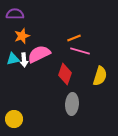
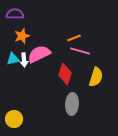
yellow semicircle: moved 4 px left, 1 px down
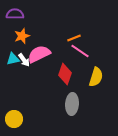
pink line: rotated 18 degrees clockwise
white arrow: rotated 32 degrees counterclockwise
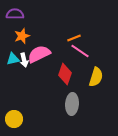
white arrow: rotated 24 degrees clockwise
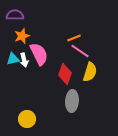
purple semicircle: moved 1 px down
pink semicircle: rotated 90 degrees clockwise
yellow semicircle: moved 6 px left, 5 px up
gray ellipse: moved 3 px up
yellow circle: moved 13 px right
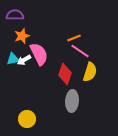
white arrow: rotated 72 degrees clockwise
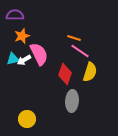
orange line: rotated 40 degrees clockwise
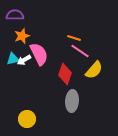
yellow semicircle: moved 4 px right, 2 px up; rotated 24 degrees clockwise
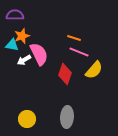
pink line: moved 1 px left, 1 px down; rotated 12 degrees counterclockwise
cyan triangle: moved 1 px left, 14 px up; rotated 24 degrees clockwise
gray ellipse: moved 5 px left, 16 px down
